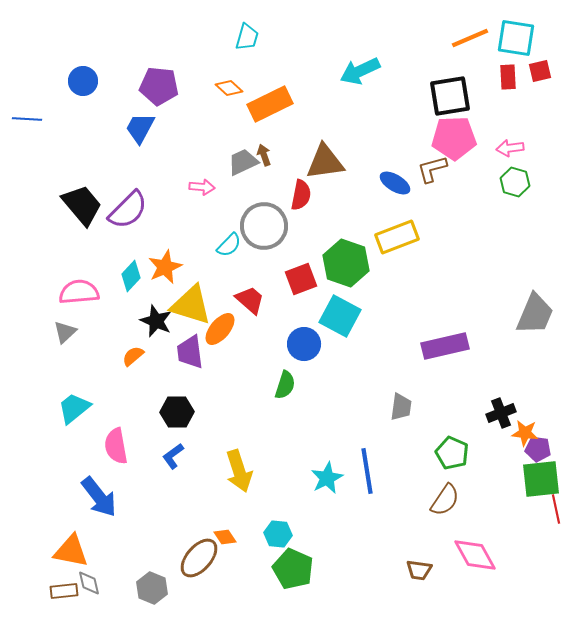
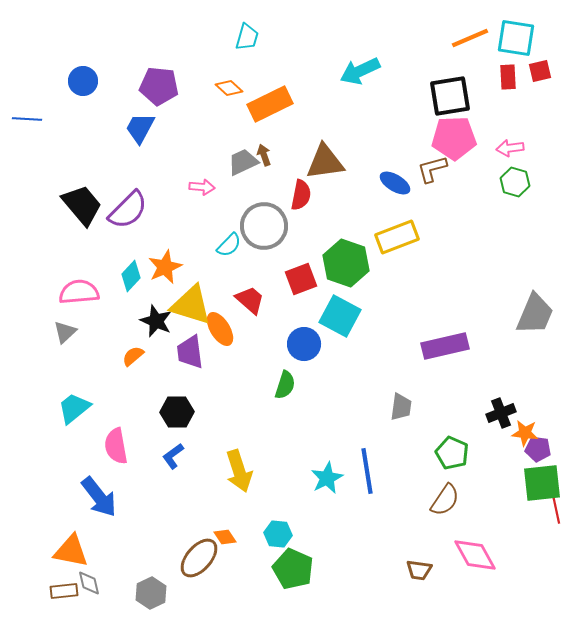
orange ellipse at (220, 329): rotated 72 degrees counterclockwise
green square at (541, 479): moved 1 px right, 4 px down
gray hexagon at (152, 588): moved 1 px left, 5 px down; rotated 12 degrees clockwise
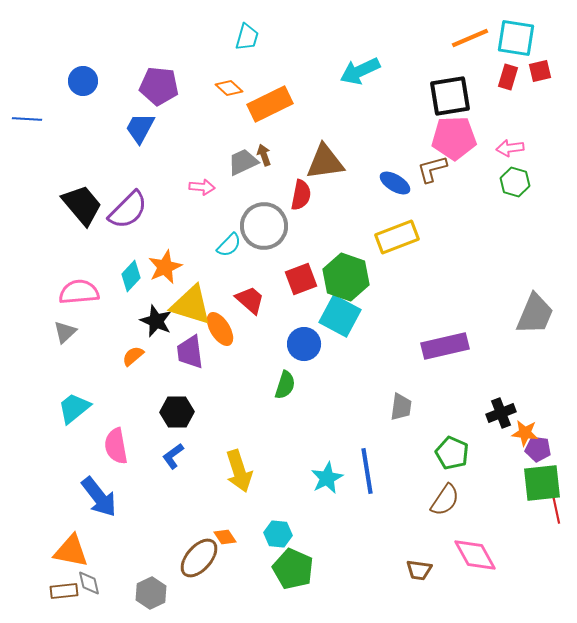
red rectangle at (508, 77): rotated 20 degrees clockwise
green hexagon at (346, 263): moved 14 px down
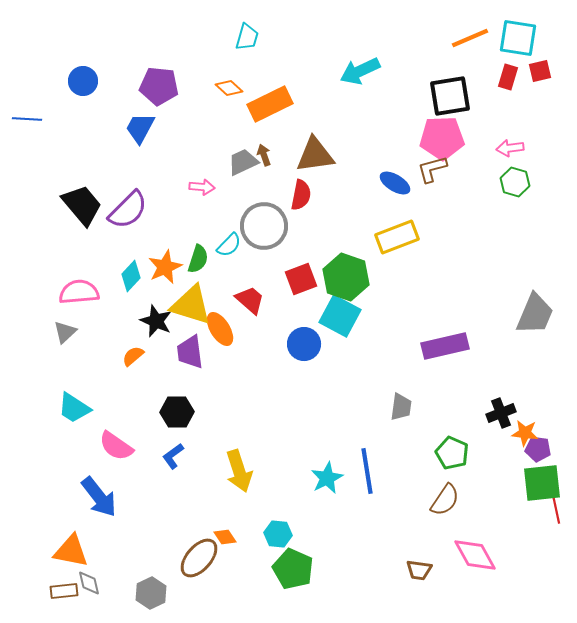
cyan square at (516, 38): moved 2 px right
pink pentagon at (454, 138): moved 12 px left
brown triangle at (325, 162): moved 10 px left, 7 px up
green semicircle at (285, 385): moved 87 px left, 126 px up
cyan trapezoid at (74, 408): rotated 108 degrees counterclockwise
pink semicircle at (116, 446): rotated 45 degrees counterclockwise
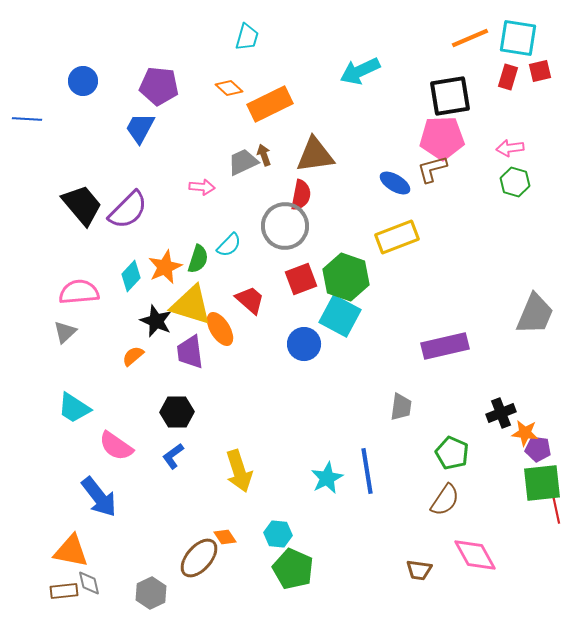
gray circle at (264, 226): moved 21 px right
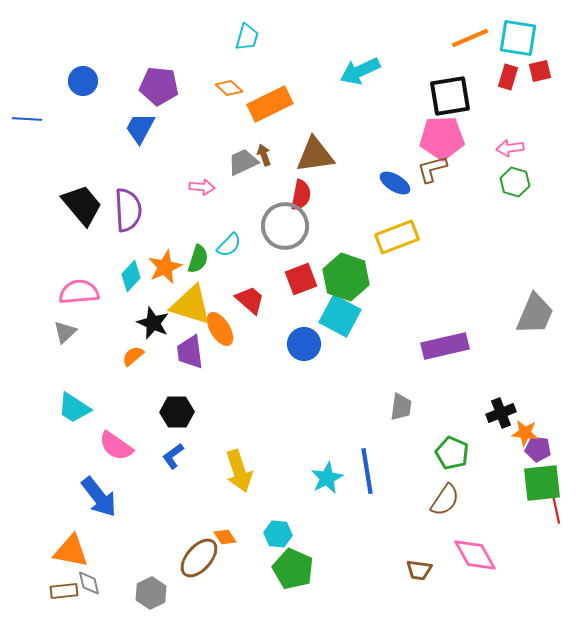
purple semicircle at (128, 210): rotated 48 degrees counterclockwise
black star at (156, 321): moved 3 px left, 2 px down
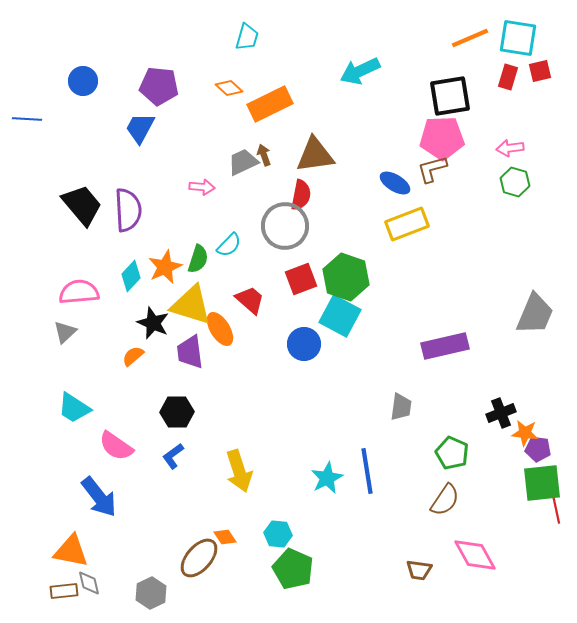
yellow rectangle at (397, 237): moved 10 px right, 13 px up
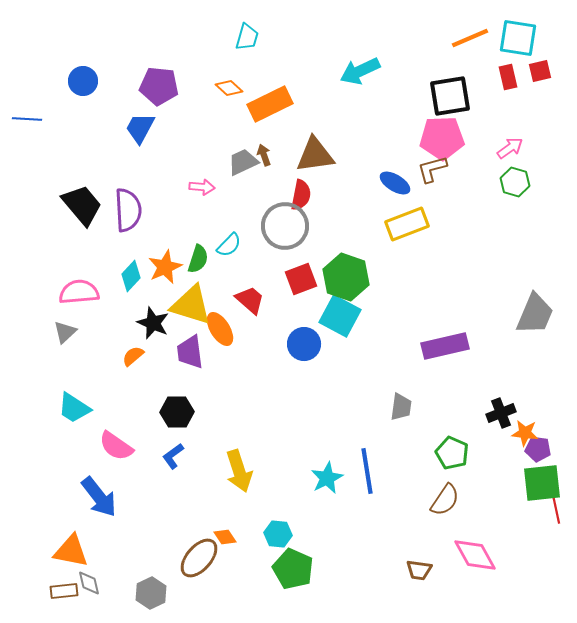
red rectangle at (508, 77): rotated 30 degrees counterclockwise
pink arrow at (510, 148): rotated 152 degrees clockwise
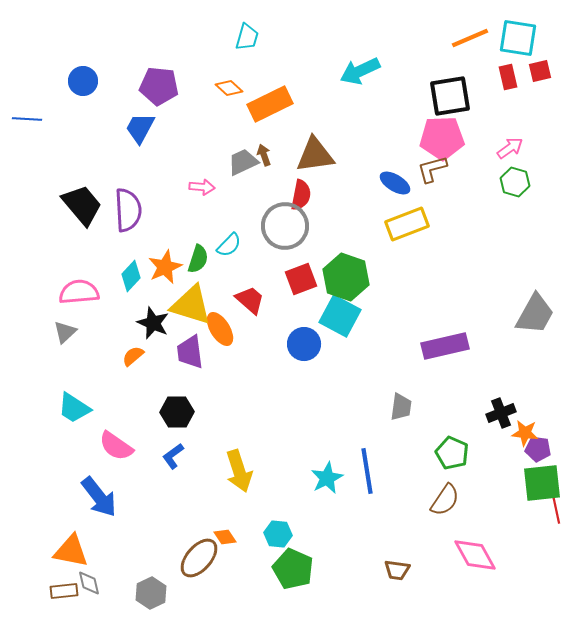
gray trapezoid at (535, 314): rotated 6 degrees clockwise
brown trapezoid at (419, 570): moved 22 px left
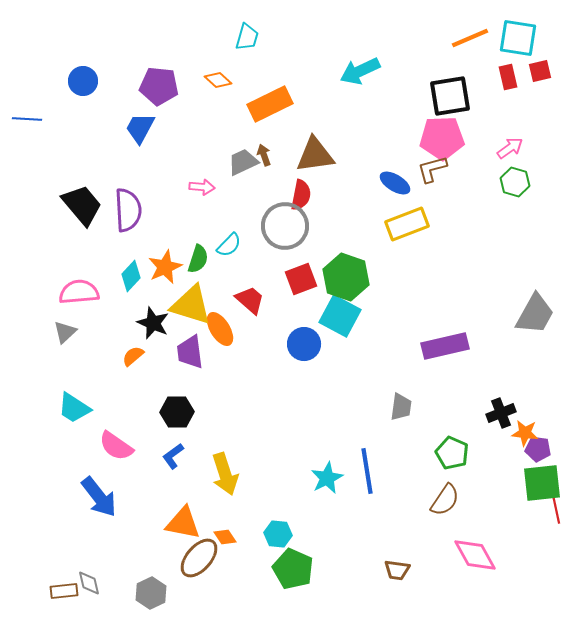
orange diamond at (229, 88): moved 11 px left, 8 px up
yellow arrow at (239, 471): moved 14 px left, 3 px down
orange triangle at (71, 551): moved 112 px right, 28 px up
